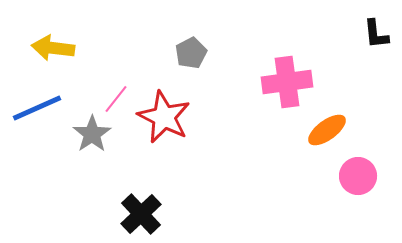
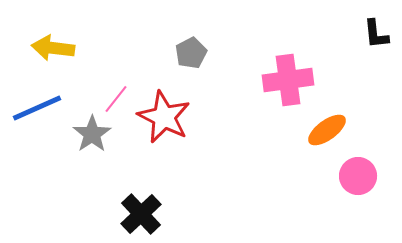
pink cross: moved 1 px right, 2 px up
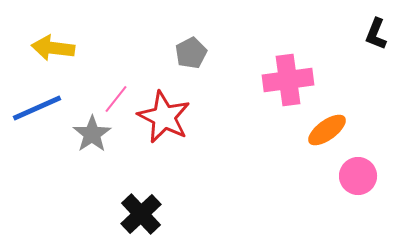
black L-shape: rotated 28 degrees clockwise
